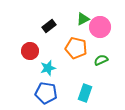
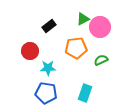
orange pentagon: rotated 20 degrees counterclockwise
cyan star: rotated 14 degrees clockwise
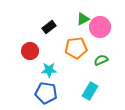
black rectangle: moved 1 px down
cyan star: moved 1 px right, 2 px down
cyan rectangle: moved 5 px right, 2 px up; rotated 12 degrees clockwise
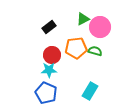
red circle: moved 22 px right, 4 px down
green semicircle: moved 6 px left, 9 px up; rotated 40 degrees clockwise
blue pentagon: rotated 15 degrees clockwise
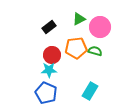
green triangle: moved 4 px left
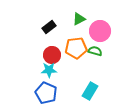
pink circle: moved 4 px down
